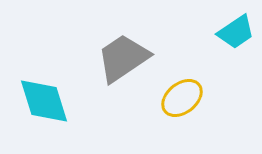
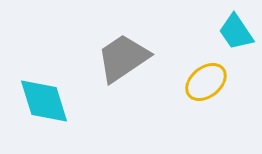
cyan trapezoid: rotated 90 degrees clockwise
yellow ellipse: moved 24 px right, 16 px up
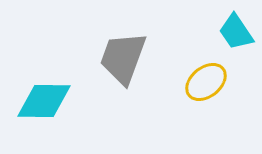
gray trapezoid: rotated 36 degrees counterclockwise
cyan diamond: rotated 72 degrees counterclockwise
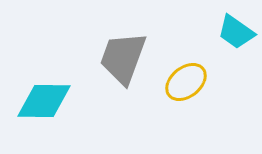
cyan trapezoid: rotated 21 degrees counterclockwise
yellow ellipse: moved 20 px left
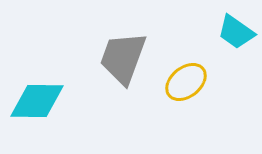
cyan diamond: moved 7 px left
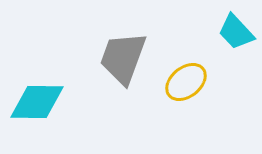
cyan trapezoid: rotated 12 degrees clockwise
cyan diamond: moved 1 px down
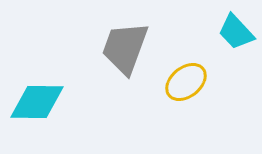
gray trapezoid: moved 2 px right, 10 px up
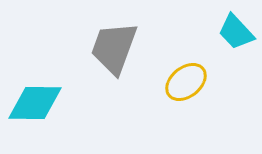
gray trapezoid: moved 11 px left
cyan diamond: moved 2 px left, 1 px down
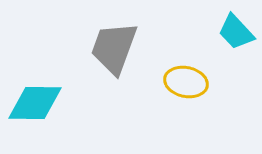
yellow ellipse: rotated 51 degrees clockwise
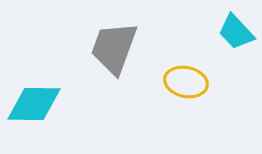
cyan diamond: moved 1 px left, 1 px down
